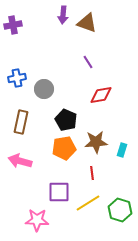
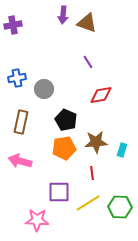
green hexagon: moved 3 px up; rotated 15 degrees counterclockwise
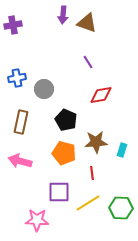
orange pentagon: moved 5 px down; rotated 25 degrees clockwise
green hexagon: moved 1 px right, 1 px down
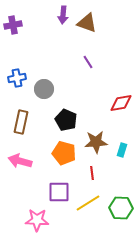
red diamond: moved 20 px right, 8 px down
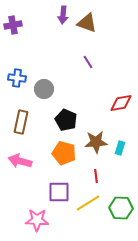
blue cross: rotated 18 degrees clockwise
cyan rectangle: moved 2 px left, 2 px up
red line: moved 4 px right, 3 px down
